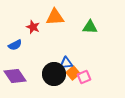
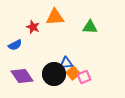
purple diamond: moved 7 px right
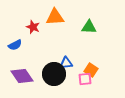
green triangle: moved 1 px left
orange square: moved 18 px right, 3 px up; rotated 16 degrees counterclockwise
pink square: moved 1 px right, 2 px down; rotated 16 degrees clockwise
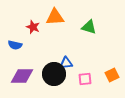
green triangle: rotated 14 degrees clockwise
blue semicircle: rotated 40 degrees clockwise
orange square: moved 21 px right, 5 px down; rotated 32 degrees clockwise
purple diamond: rotated 55 degrees counterclockwise
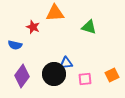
orange triangle: moved 4 px up
purple diamond: rotated 55 degrees counterclockwise
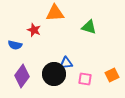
red star: moved 1 px right, 3 px down
pink square: rotated 16 degrees clockwise
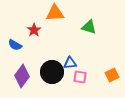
red star: rotated 16 degrees clockwise
blue semicircle: rotated 16 degrees clockwise
blue triangle: moved 4 px right
black circle: moved 2 px left, 2 px up
pink square: moved 5 px left, 2 px up
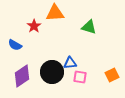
red star: moved 4 px up
purple diamond: rotated 20 degrees clockwise
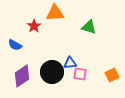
pink square: moved 3 px up
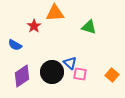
blue triangle: rotated 48 degrees clockwise
orange square: rotated 24 degrees counterclockwise
